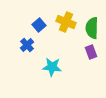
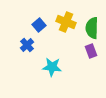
purple rectangle: moved 1 px up
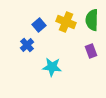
green semicircle: moved 8 px up
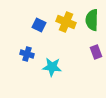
blue square: rotated 24 degrees counterclockwise
blue cross: moved 9 px down; rotated 32 degrees counterclockwise
purple rectangle: moved 5 px right, 1 px down
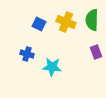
blue square: moved 1 px up
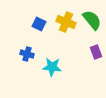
green semicircle: rotated 140 degrees clockwise
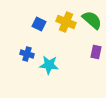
green semicircle: rotated 10 degrees counterclockwise
purple rectangle: rotated 32 degrees clockwise
cyan star: moved 3 px left, 2 px up
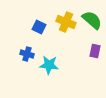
blue square: moved 3 px down
purple rectangle: moved 1 px left, 1 px up
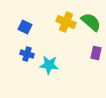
green semicircle: moved 1 px left, 2 px down
blue square: moved 14 px left
purple rectangle: moved 1 px right, 2 px down
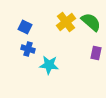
yellow cross: rotated 30 degrees clockwise
blue cross: moved 1 px right, 5 px up
